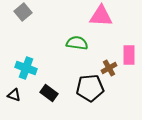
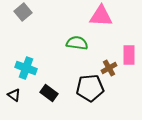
black triangle: rotated 16 degrees clockwise
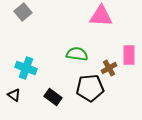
green semicircle: moved 11 px down
black rectangle: moved 4 px right, 4 px down
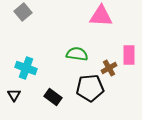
black triangle: rotated 24 degrees clockwise
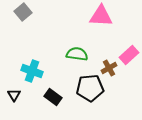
pink rectangle: rotated 48 degrees clockwise
cyan cross: moved 6 px right, 3 px down
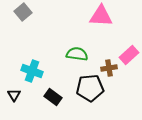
brown cross: rotated 21 degrees clockwise
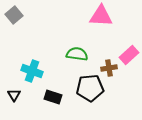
gray square: moved 9 px left, 3 px down
black rectangle: rotated 18 degrees counterclockwise
